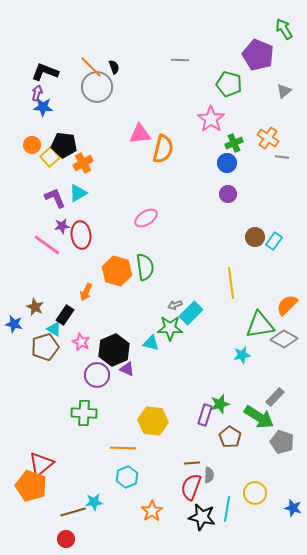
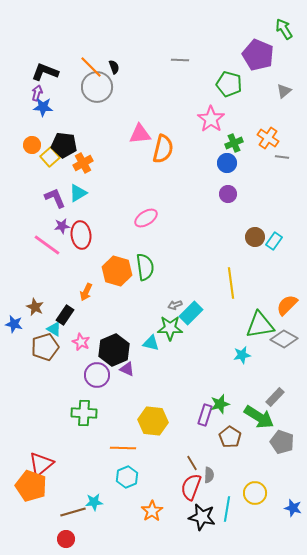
brown line at (192, 463): rotated 63 degrees clockwise
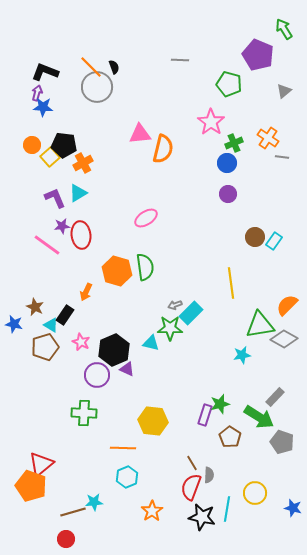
pink star at (211, 119): moved 3 px down
cyan triangle at (54, 329): moved 3 px left, 4 px up
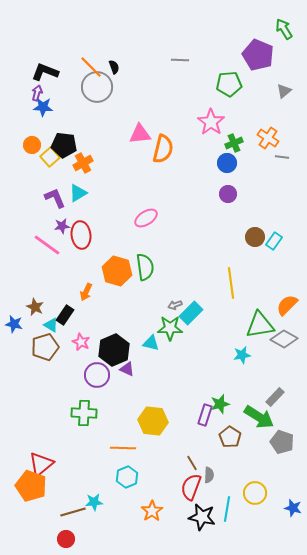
green pentagon at (229, 84): rotated 20 degrees counterclockwise
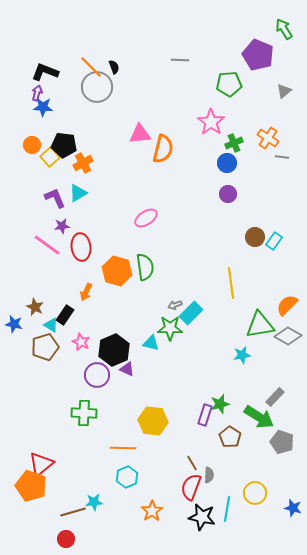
red ellipse at (81, 235): moved 12 px down
gray diamond at (284, 339): moved 4 px right, 3 px up
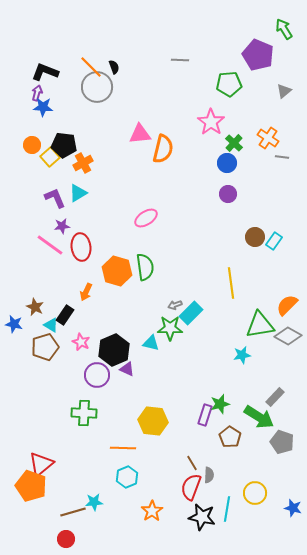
green cross at (234, 143): rotated 24 degrees counterclockwise
pink line at (47, 245): moved 3 px right
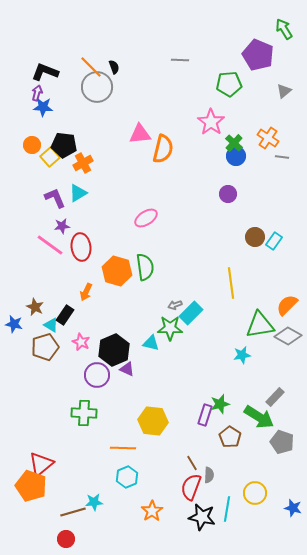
blue circle at (227, 163): moved 9 px right, 7 px up
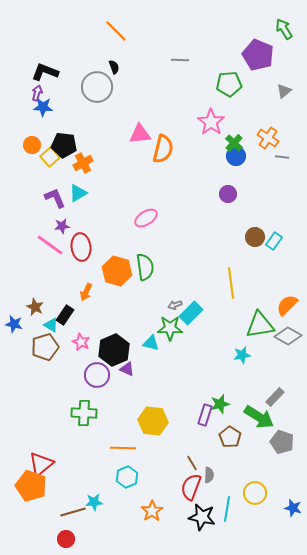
orange line at (91, 67): moved 25 px right, 36 px up
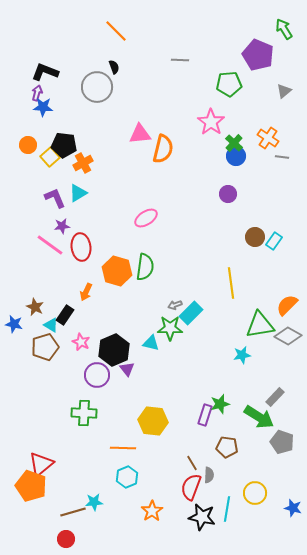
orange circle at (32, 145): moved 4 px left
green semicircle at (145, 267): rotated 16 degrees clockwise
purple triangle at (127, 369): rotated 28 degrees clockwise
brown pentagon at (230, 437): moved 3 px left, 10 px down; rotated 25 degrees counterclockwise
